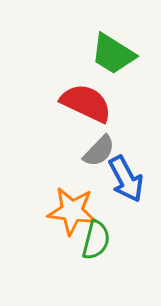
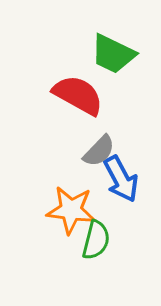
green trapezoid: rotated 6 degrees counterclockwise
red semicircle: moved 8 px left, 8 px up; rotated 4 degrees clockwise
blue arrow: moved 5 px left
orange star: moved 1 px left, 1 px up
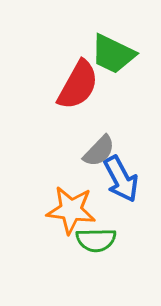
red semicircle: moved 10 px up; rotated 90 degrees clockwise
green semicircle: rotated 75 degrees clockwise
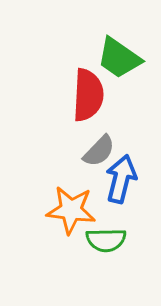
green trapezoid: moved 6 px right, 4 px down; rotated 9 degrees clockwise
red semicircle: moved 10 px right, 10 px down; rotated 26 degrees counterclockwise
blue arrow: rotated 138 degrees counterclockwise
green semicircle: moved 10 px right
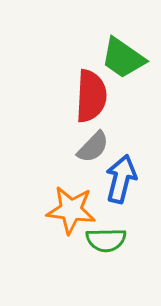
green trapezoid: moved 4 px right
red semicircle: moved 3 px right, 1 px down
gray semicircle: moved 6 px left, 4 px up
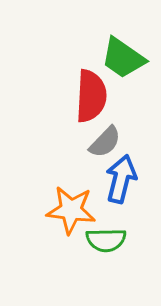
gray semicircle: moved 12 px right, 5 px up
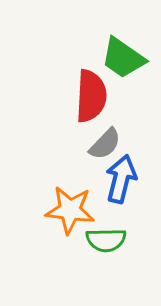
gray semicircle: moved 2 px down
orange star: moved 1 px left
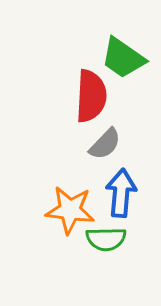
blue arrow: moved 14 px down; rotated 9 degrees counterclockwise
green semicircle: moved 1 px up
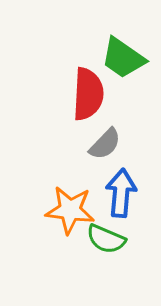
red semicircle: moved 3 px left, 2 px up
green semicircle: rotated 24 degrees clockwise
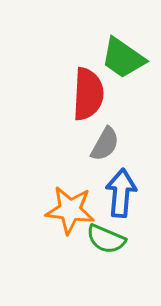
gray semicircle: rotated 15 degrees counterclockwise
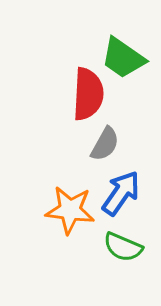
blue arrow: rotated 30 degrees clockwise
green semicircle: moved 17 px right, 8 px down
